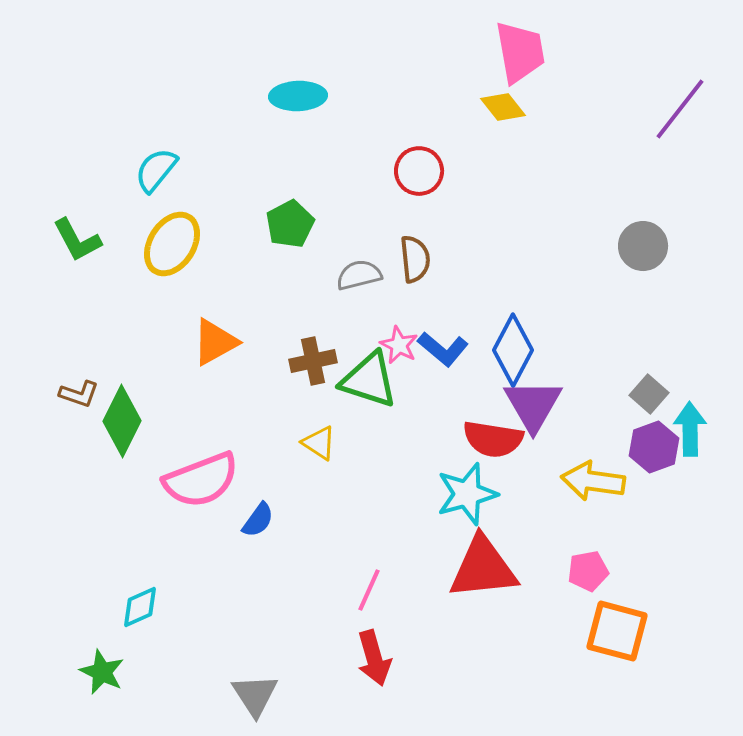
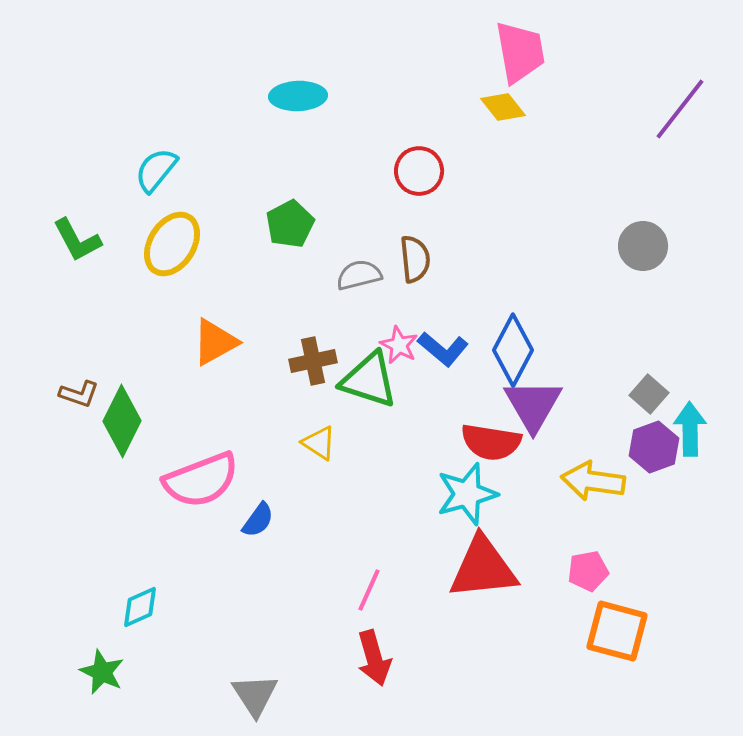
red semicircle: moved 2 px left, 3 px down
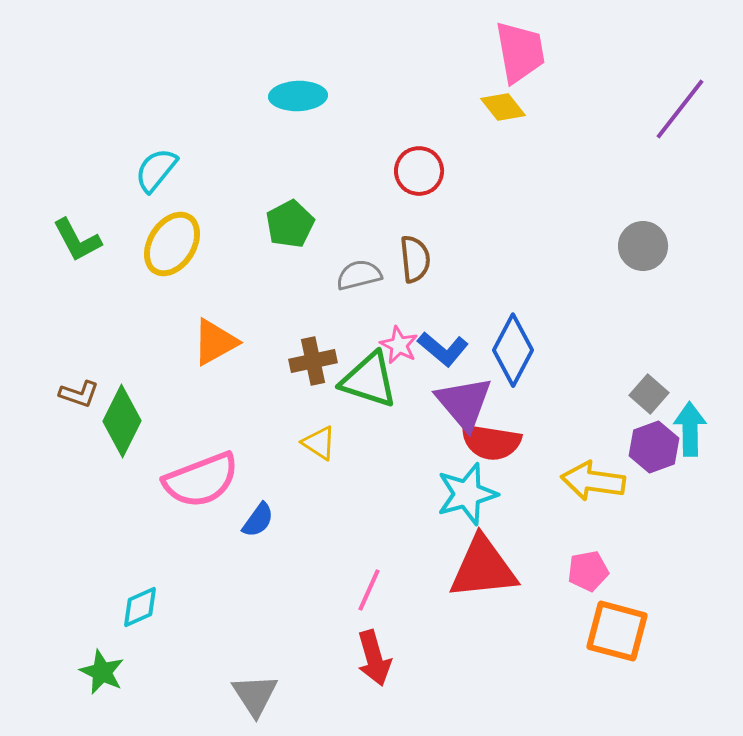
purple triangle: moved 69 px left, 2 px up; rotated 10 degrees counterclockwise
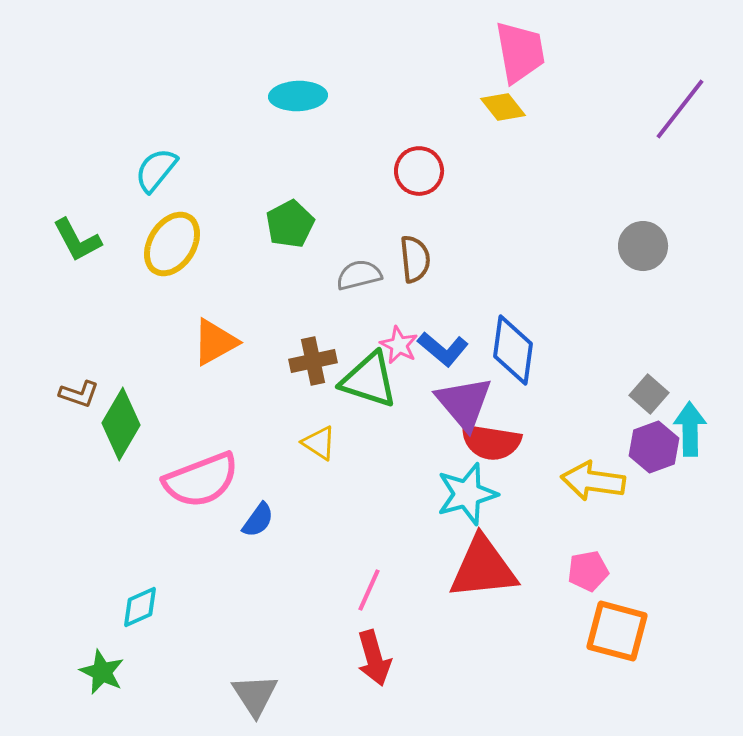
blue diamond: rotated 20 degrees counterclockwise
green diamond: moved 1 px left, 3 px down; rotated 4 degrees clockwise
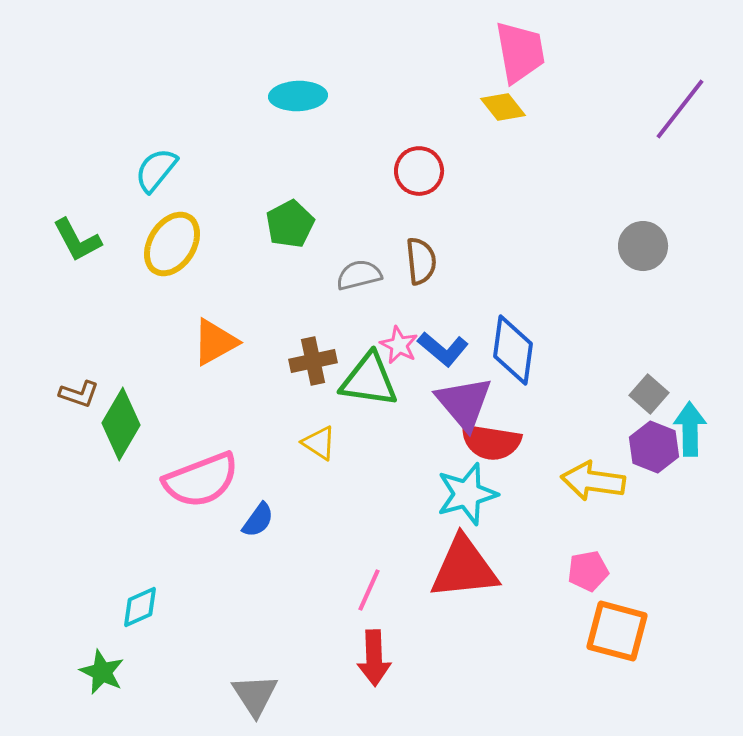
brown semicircle: moved 6 px right, 2 px down
green triangle: rotated 10 degrees counterclockwise
purple hexagon: rotated 18 degrees counterclockwise
red triangle: moved 19 px left
red arrow: rotated 14 degrees clockwise
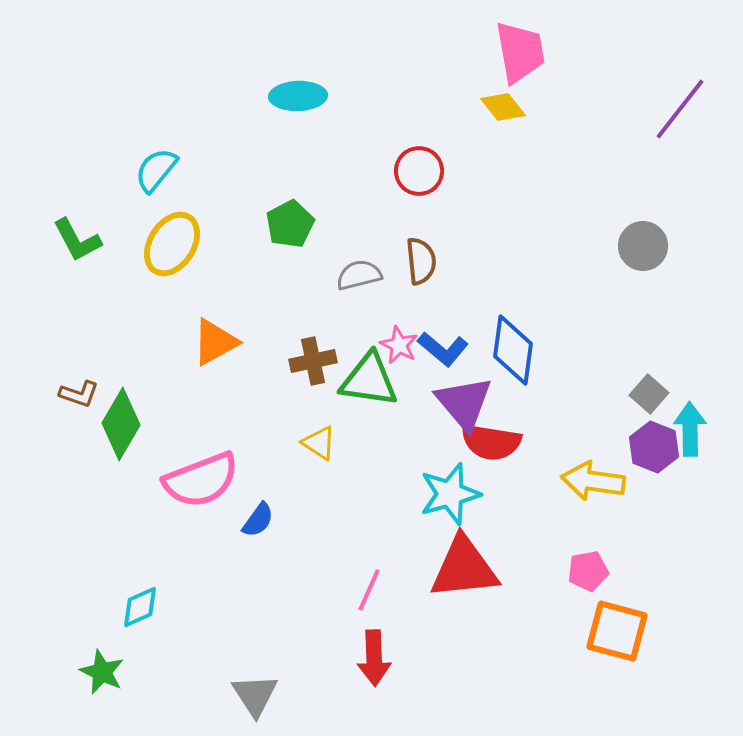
cyan star: moved 17 px left
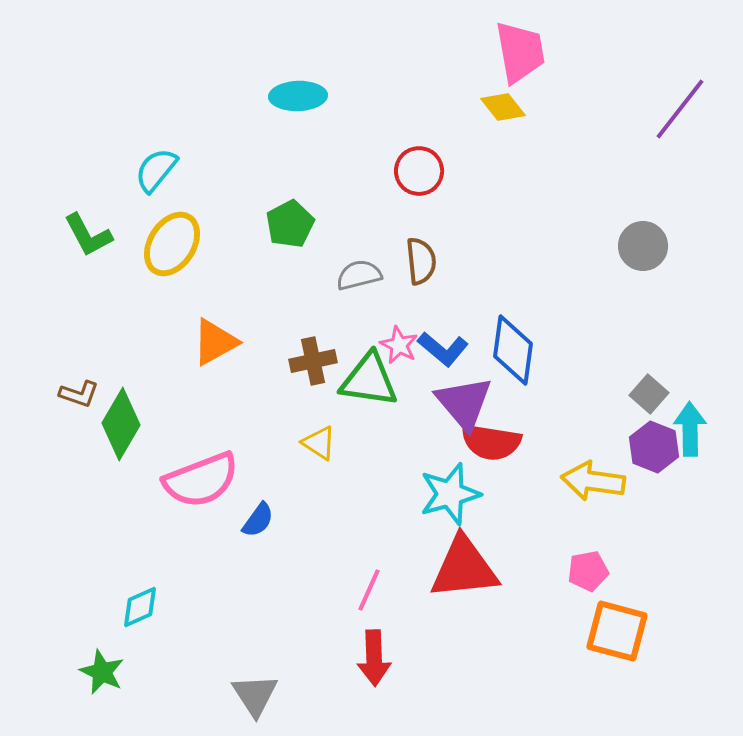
green L-shape: moved 11 px right, 5 px up
